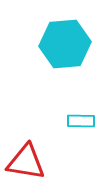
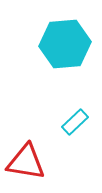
cyan rectangle: moved 6 px left, 1 px down; rotated 44 degrees counterclockwise
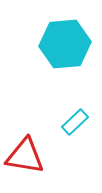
red triangle: moved 1 px left, 6 px up
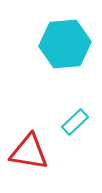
red triangle: moved 4 px right, 4 px up
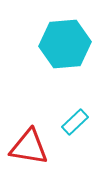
red triangle: moved 5 px up
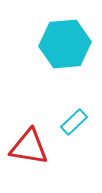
cyan rectangle: moved 1 px left
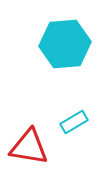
cyan rectangle: rotated 12 degrees clockwise
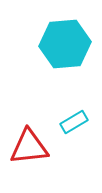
red triangle: rotated 15 degrees counterclockwise
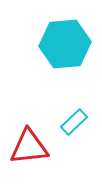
cyan rectangle: rotated 12 degrees counterclockwise
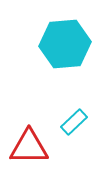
red triangle: rotated 6 degrees clockwise
